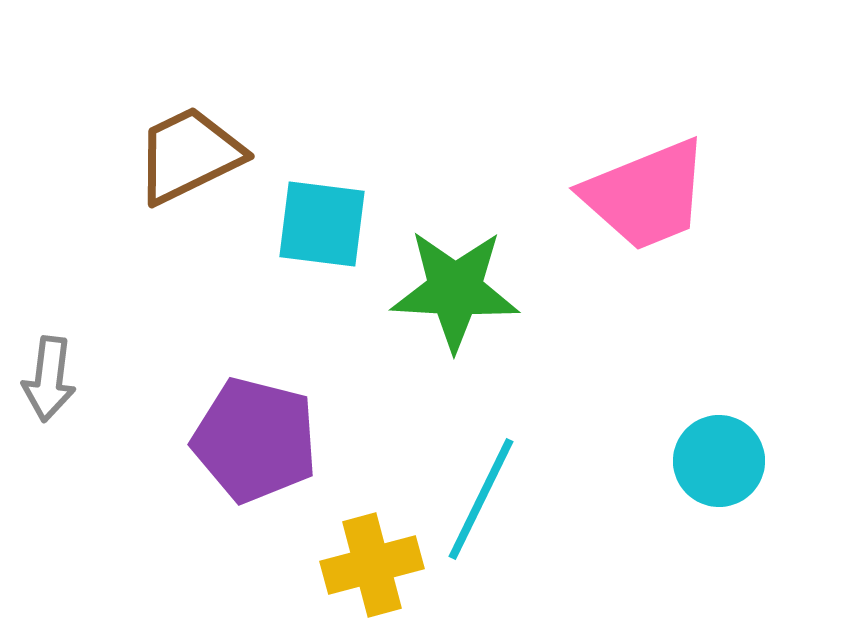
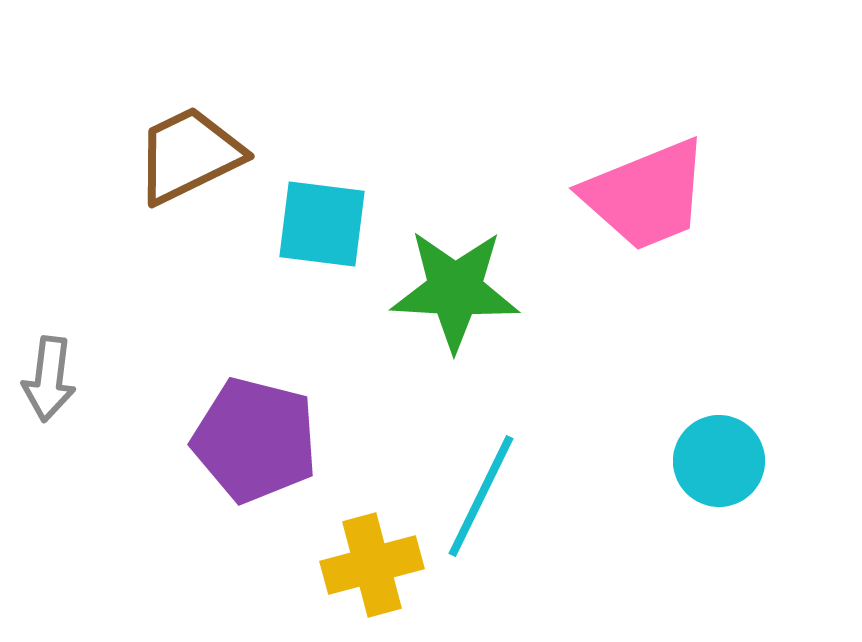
cyan line: moved 3 px up
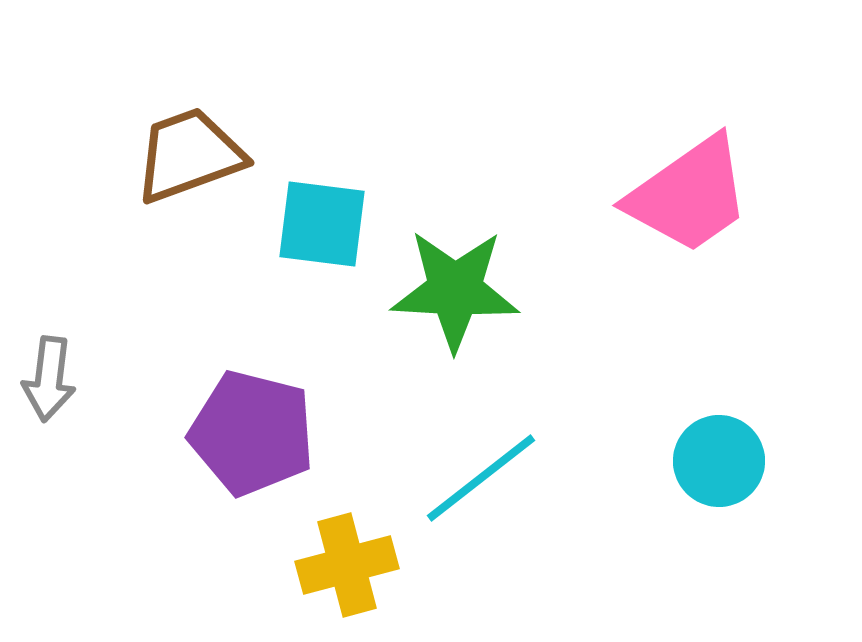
brown trapezoid: rotated 6 degrees clockwise
pink trapezoid: moved 43 px right; rotated 13 degrees counterclockwise
purple pentagon: moved 3 px left, 7 px up
cyan line: moved 18 px up; rotated 26 degrees clockwise
yellow cross: moved 25 px left
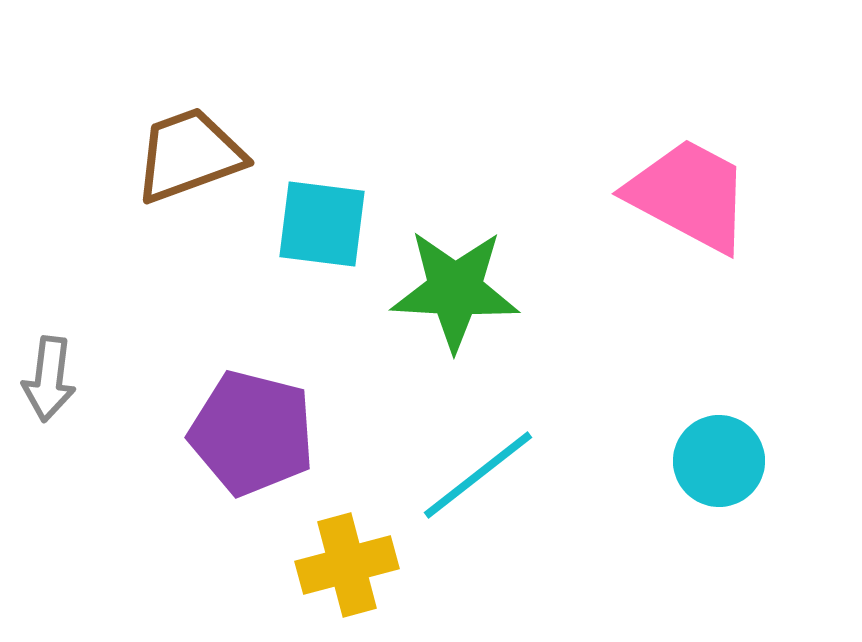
pink trapezoid: rotated 117 degrees counterclockwise
cyan line: moved 3 px left, 3 px up
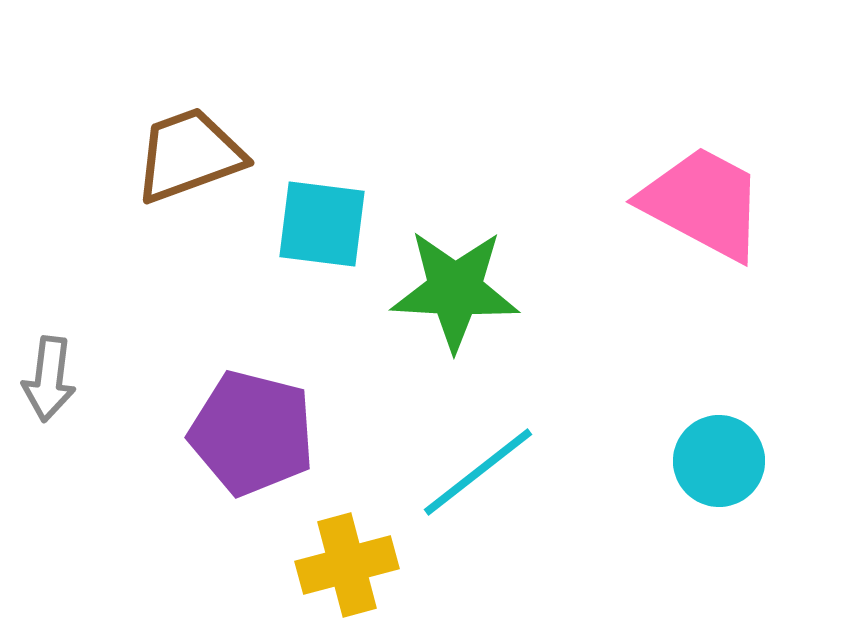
pink trapezoid: moved 14 px right, 8 px down
cyan line: moved 3 px up
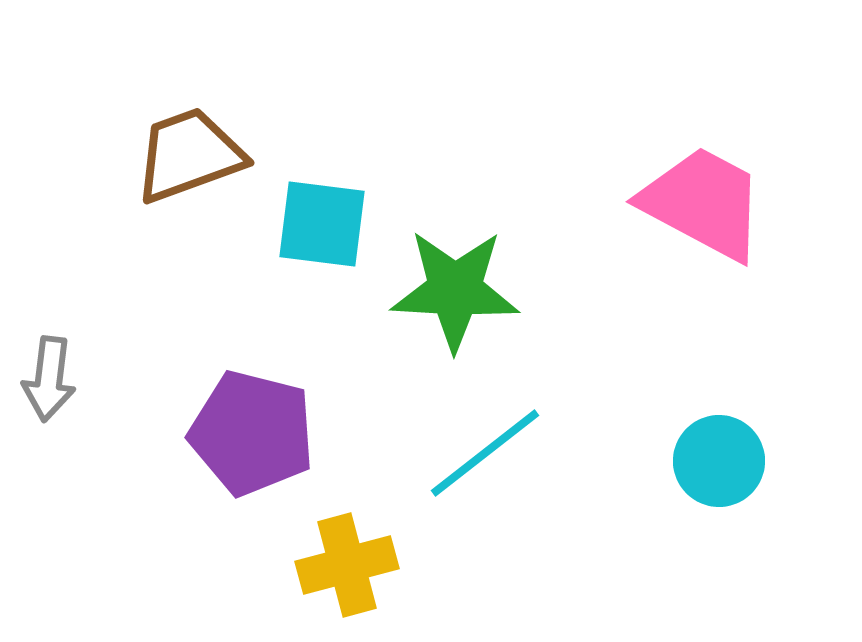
cyan line: moved 7 px right, 19 px up
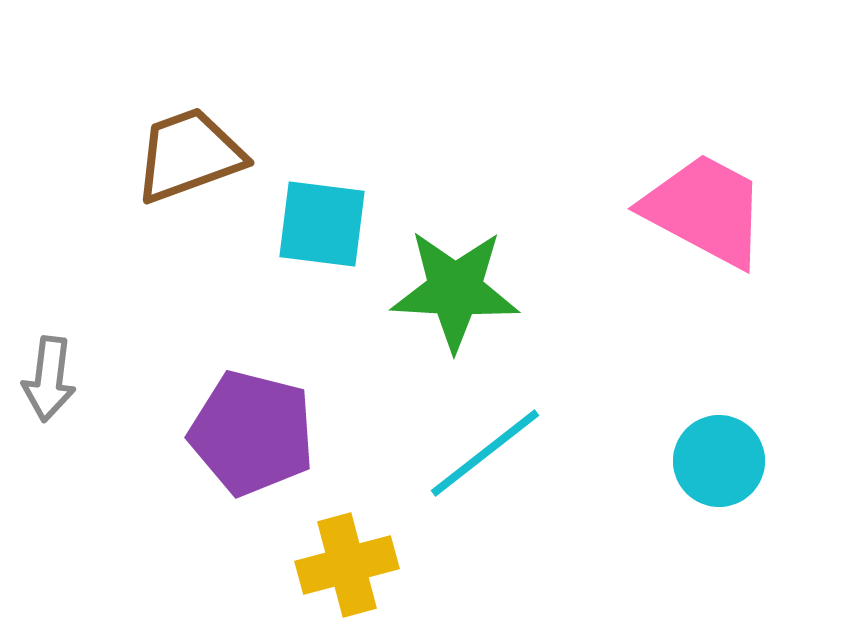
pink trapezoid: moved 2 px right, 7 px down
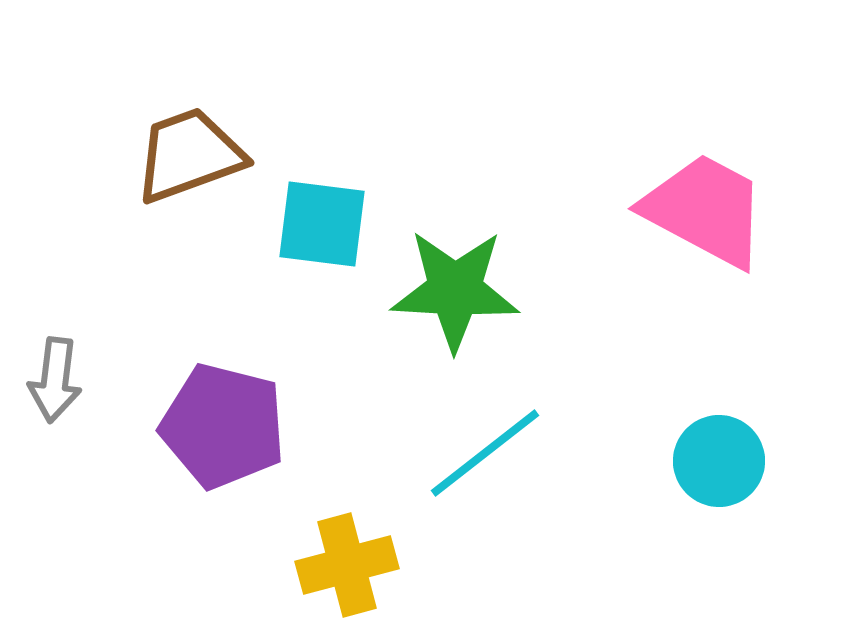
gray arrow: moved 6 px right, 1 px down
purple pentagon: moved 29 px left, 7 px up
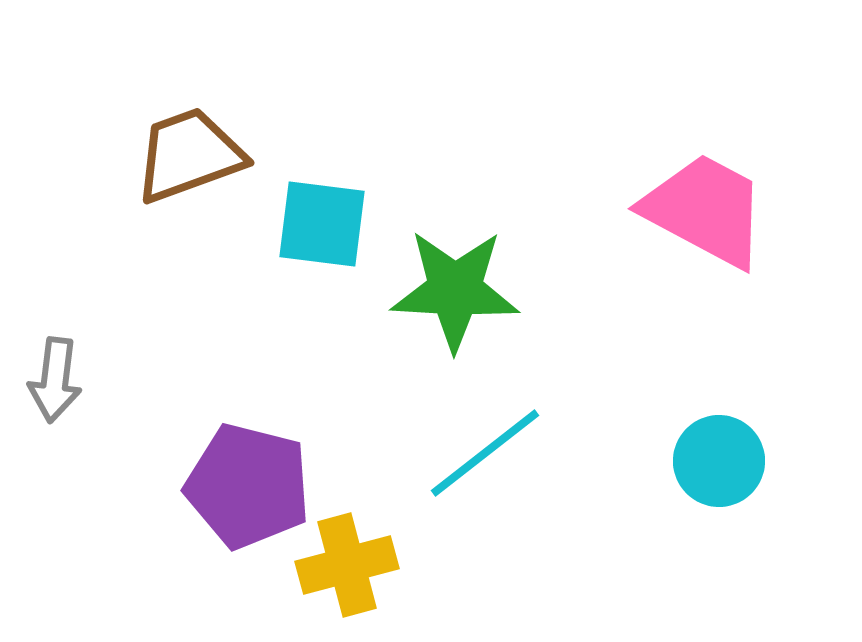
purple pentagon: moved 25 px right, 60 px down
